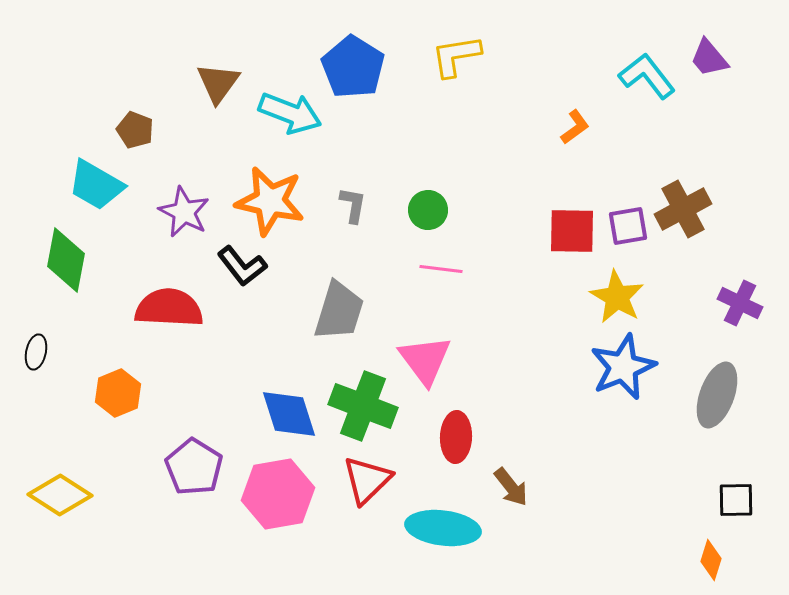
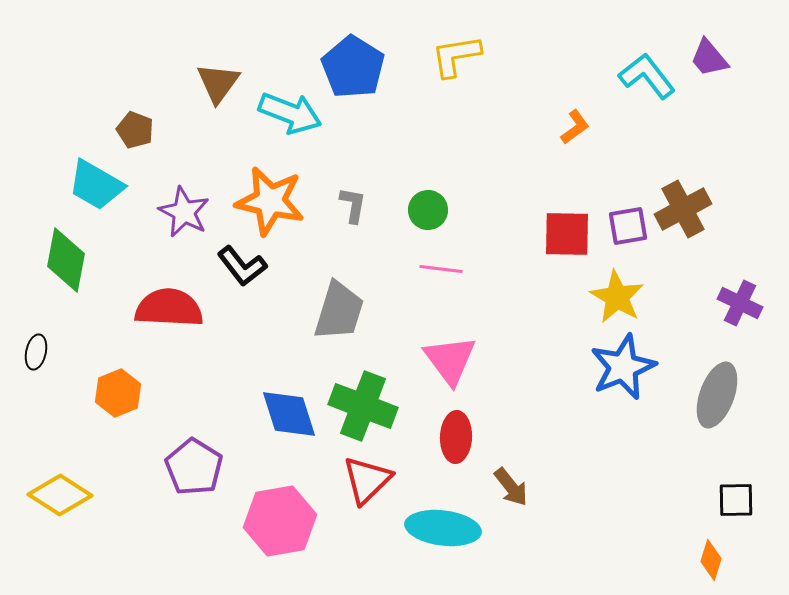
red square: moved 5 px left, 3 px down
pink triangle: moved 25 px right
pink hexagon: moved 2 px right, 27 px down
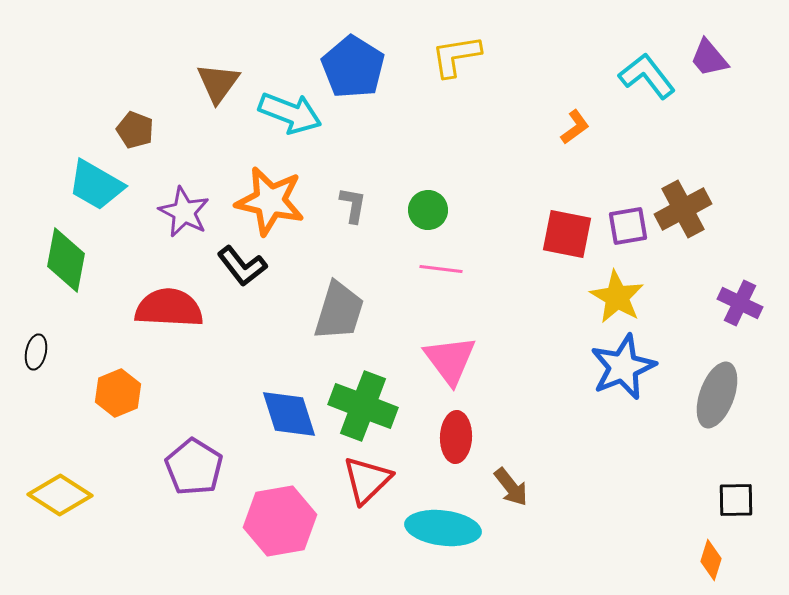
red square: rotated 10 degrees clockwise
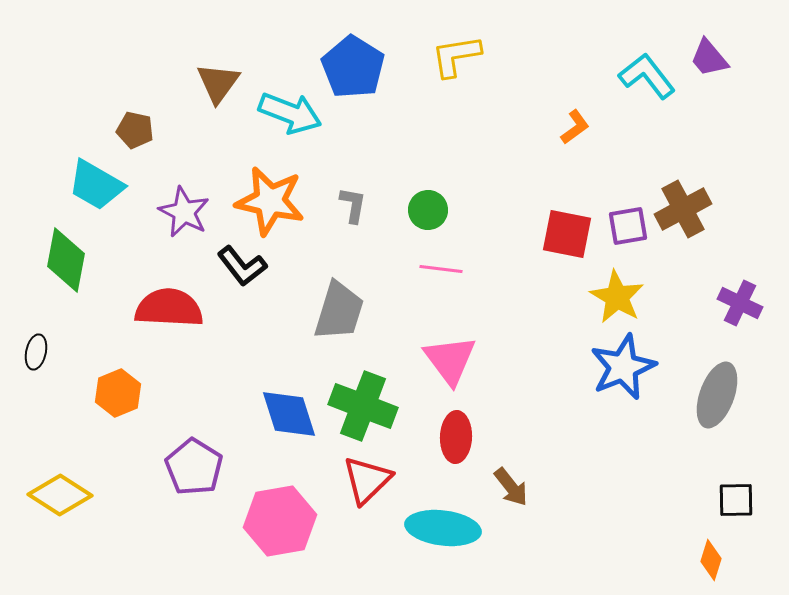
brown pentagon: rotated 9 degrees counterclockwise
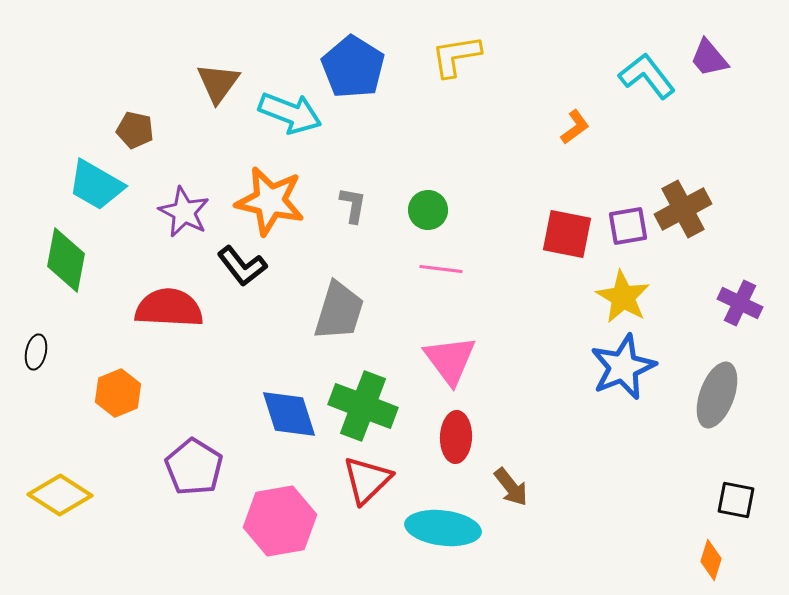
yellow star: moved 6 px right
black square: rotated 12 degrees clockwise
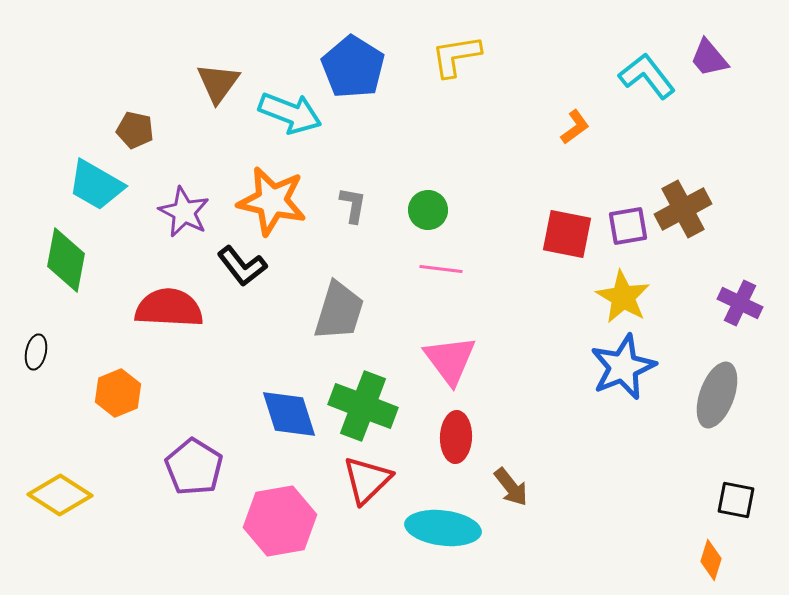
orange star: moved 2 px right
